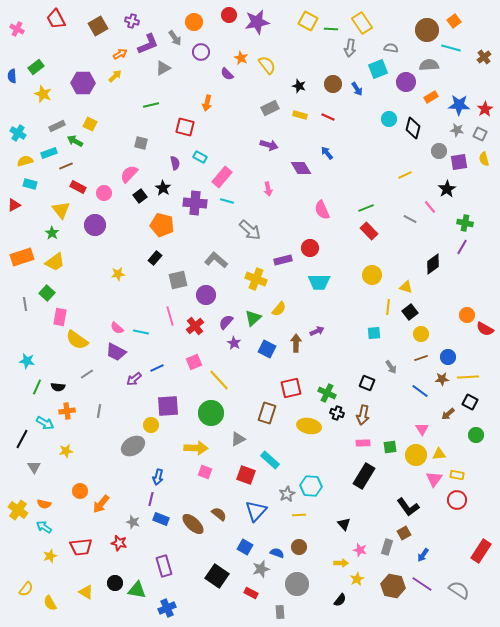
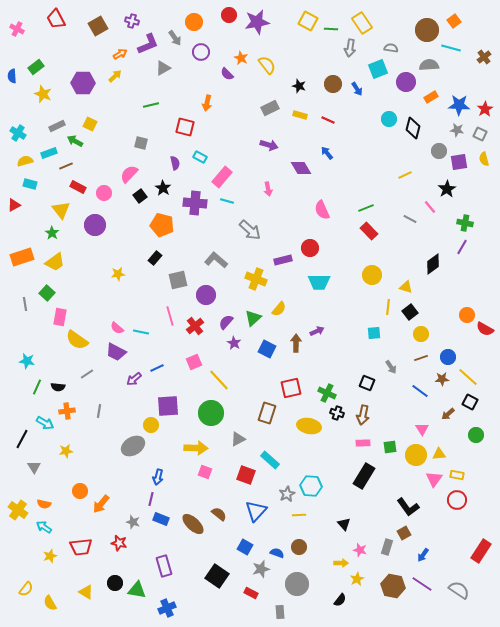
red line at (328, 117): moved 3 px down
yellow line at (468, 377): rotated 45 degrees clockwise
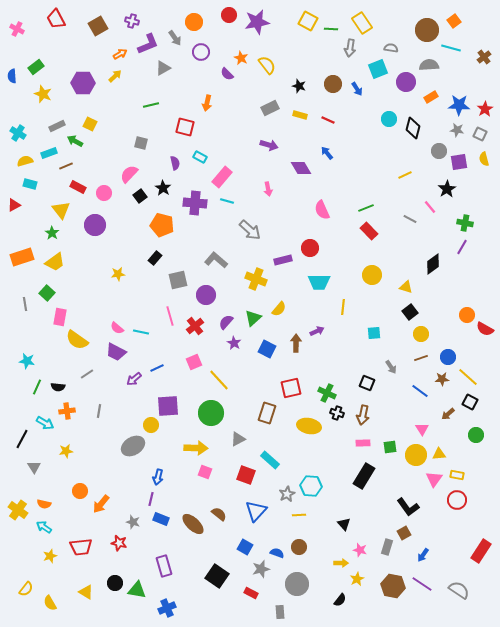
yellow line at (388, 307): moved 45 px left
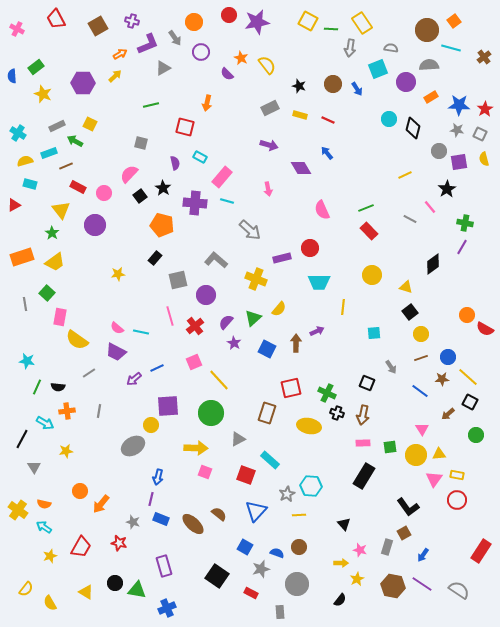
purple rectangle at (283, 260): moved 1 px left, 2 px up
gray line at (87, 374): moved 2 px right, 1 px up
red trapezoid at (81, 547): rotated 55 degrees counterclockwise
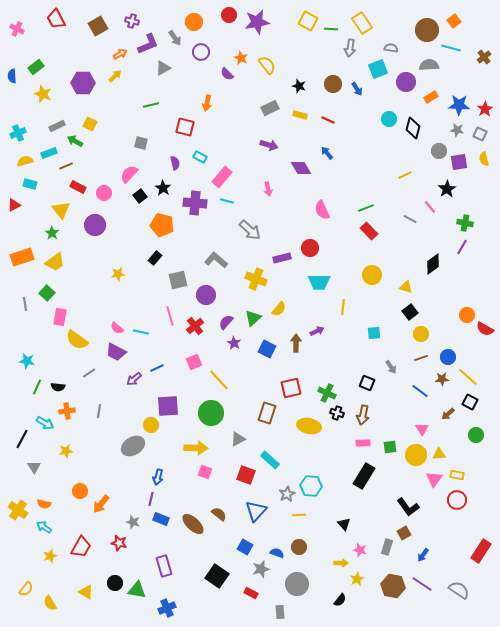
cyan cross at (18, 133): rotated 35 degrees clockwise
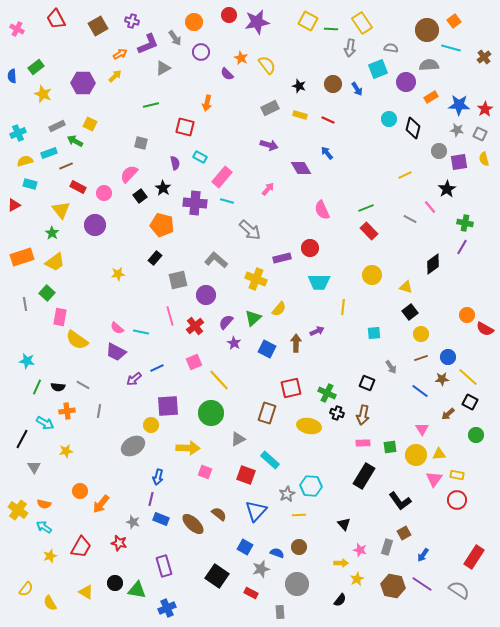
pink arrow at (268, 189): rotated 128 degrees counterclockwise
gray line at (89, 373): moved 6 px left, 12 px down; rotated 64 degrees clockwise
yellow arrow at (196, 448): moved 8 px left
black L-shape at (408, 507): moved 8 px left, 6 px up
red rectangle at (481, 551): moved 7 px left, 6 px down
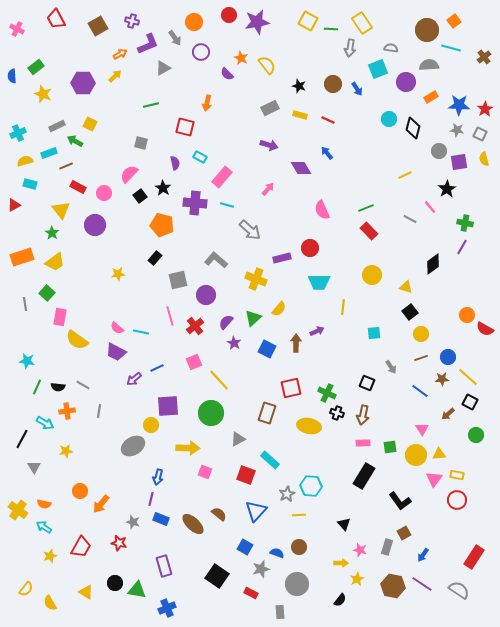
cyan line at (227, 201): moved 4 px down
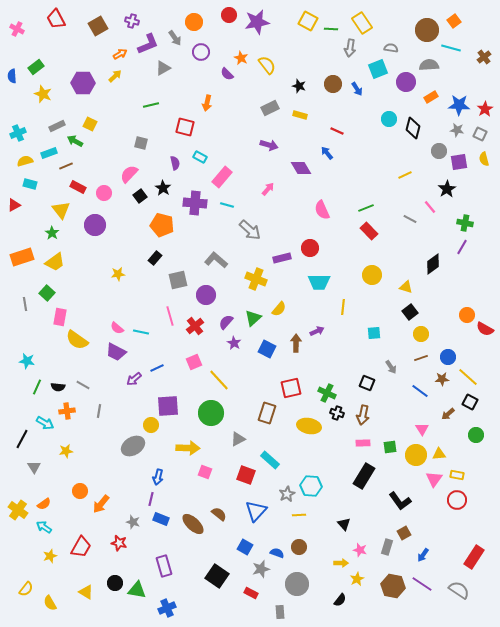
red line at (328, 120): moved 9 px right, 11 px down
orange semicircle at (44, 504): rotated 48 degrees counterclockwise
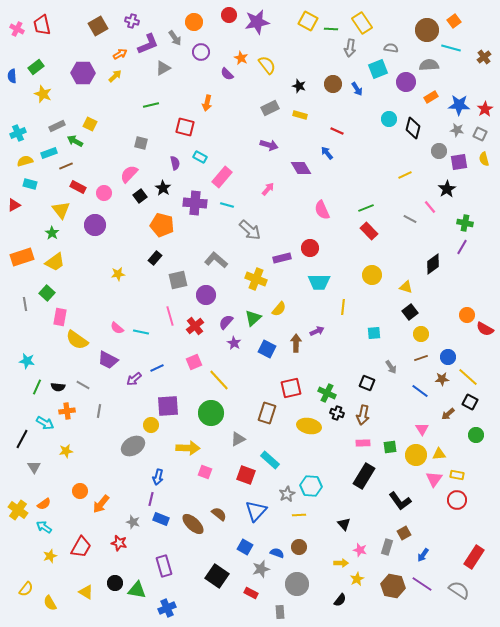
red trapezoid at (56, 19): moved 14 px left, 6 px down; rotated 15 degrees clockwise
purple hexagon at (83, 83): moved 10 px up
purple trapezoid at (116, 352): moved 8 px left, 8 px down
